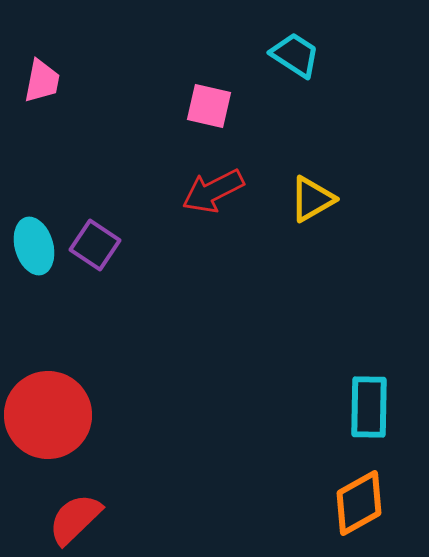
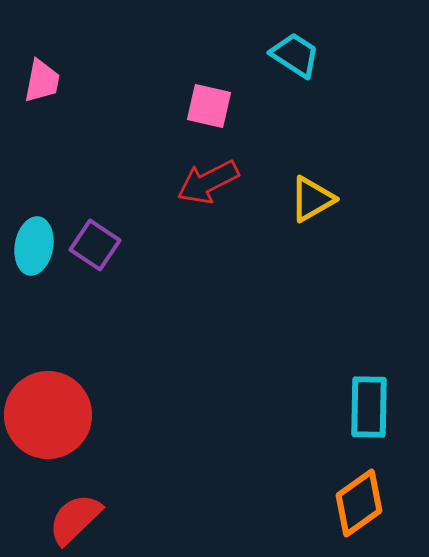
red arrow: moved 5 px left, 9 px up
cyan ellipse: rotated 26 degrees clockwise
orange diamond: rotated 6 degrees counterclockwise
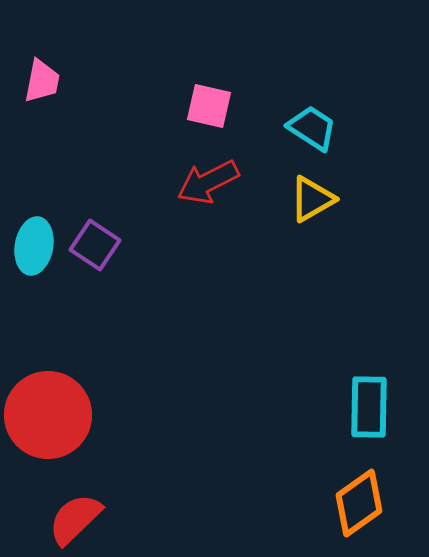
cyan trapezoid: moved 17 px right, 73 px down
